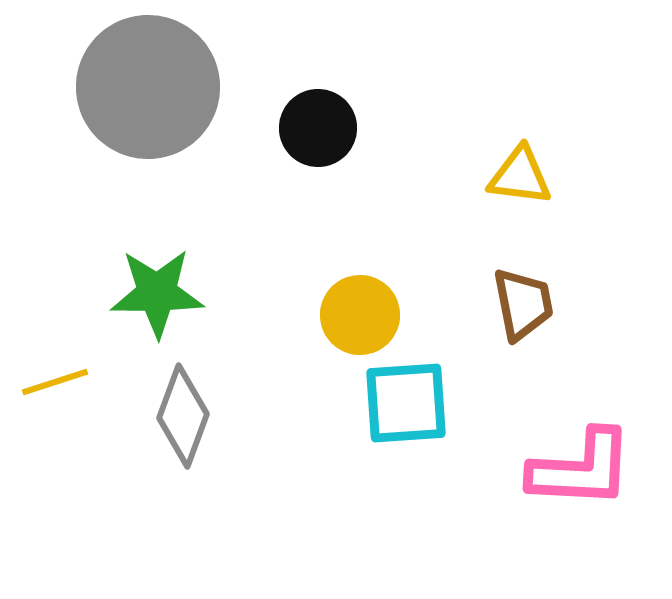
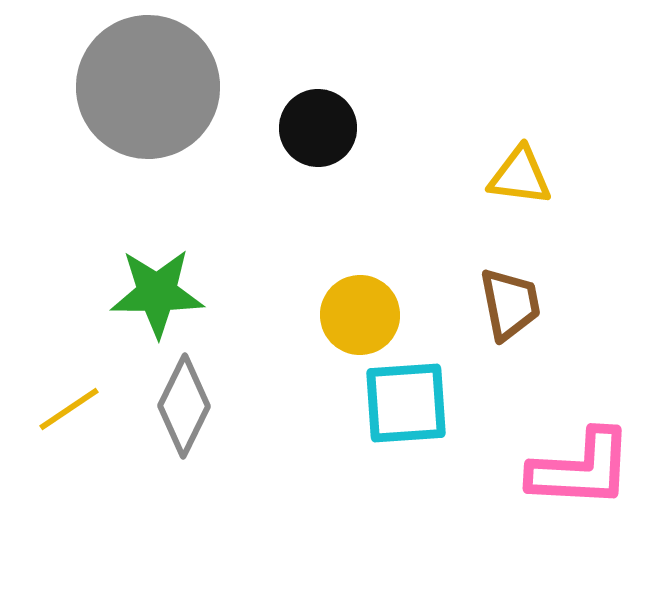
brown trapezoid: moved 13 px left
yellow line: moved 14 px right, 27 px down; rotated 16 degrees counterclockwise
gray diamond: moved 1 px right, 10 px up; rotated 6 degrees clockwise
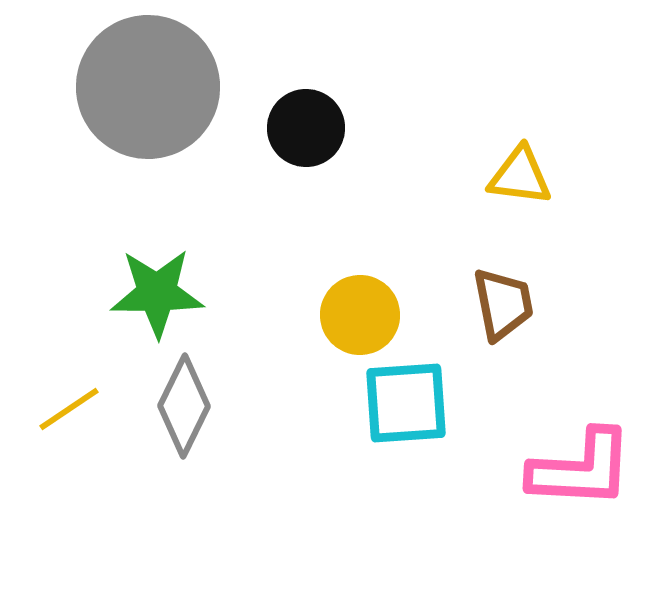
black circle: moved 12 px left
brown trapezoid: moved 7 px left
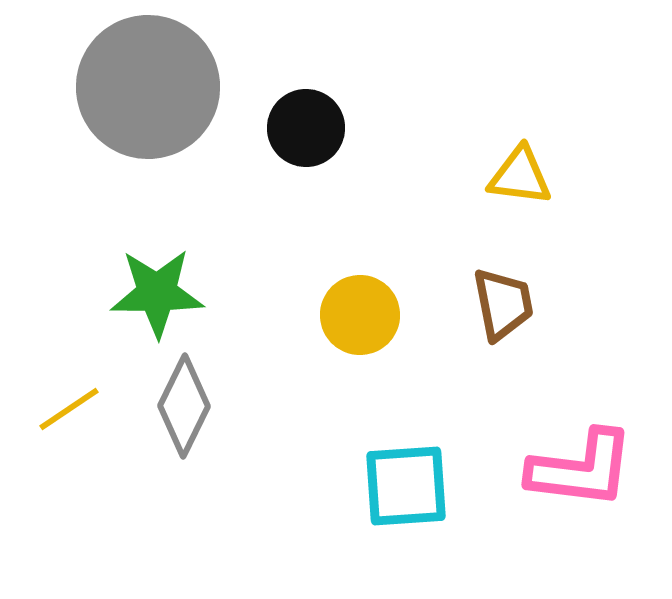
cyan square: moved 83 px down
pink L-shape: rotated 4 degrees clockwise
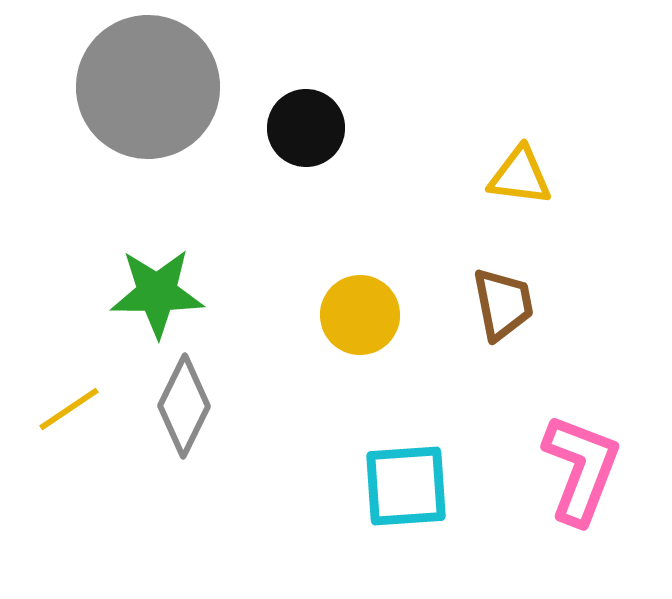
pink L-shape: rotated 76 degrees counterclockwise
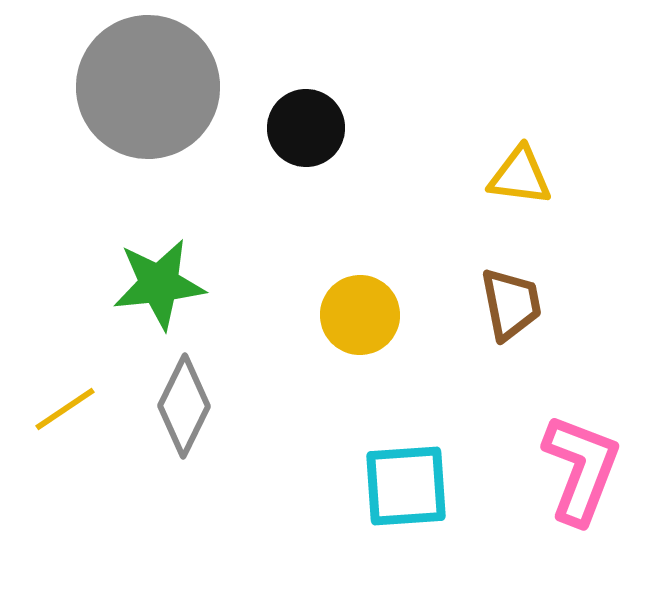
green star: moved 2 px right, 9 px up; rotated 6 degrees counterclockwise
brown trapezoid: moved 8 px right
yellow line: moved 4 px left
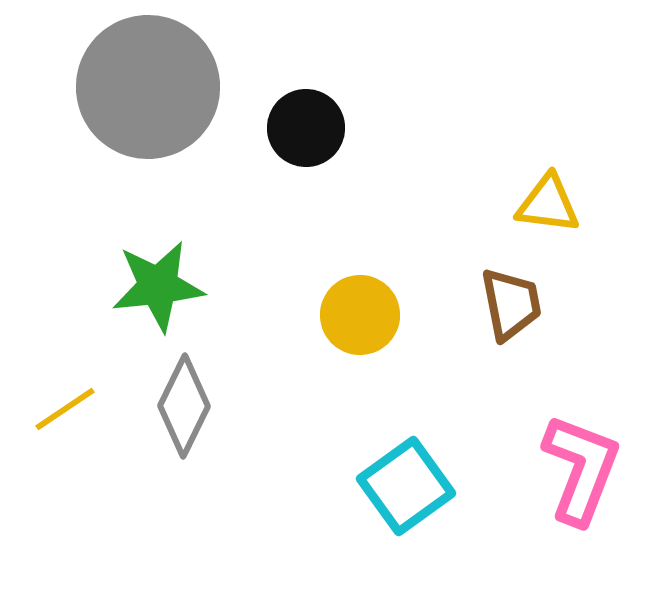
yellow triangle: moved 28 px right, 28 px down
green star: moved 1 px left, 2 px down
cyan square: rotated 32 degrees counterclockwise
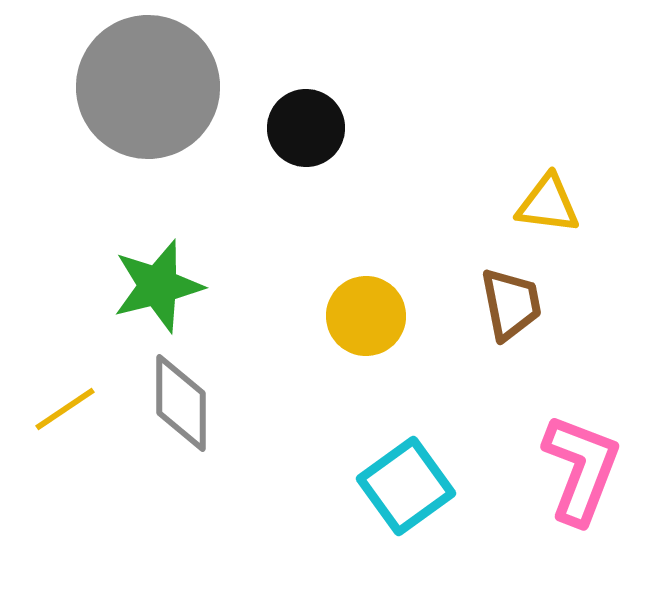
green star: rotated 8 degrees counterclockwise
yellow circle: moved 6 px right, 1 px down
gray diamond: moved 3 px left, 3 px up; rotated 26 degrees counterclockwise
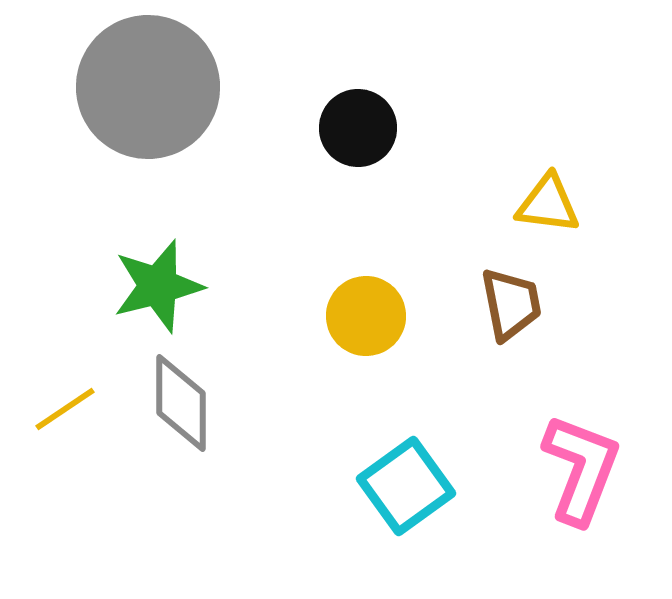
black circle: moved 52 px right
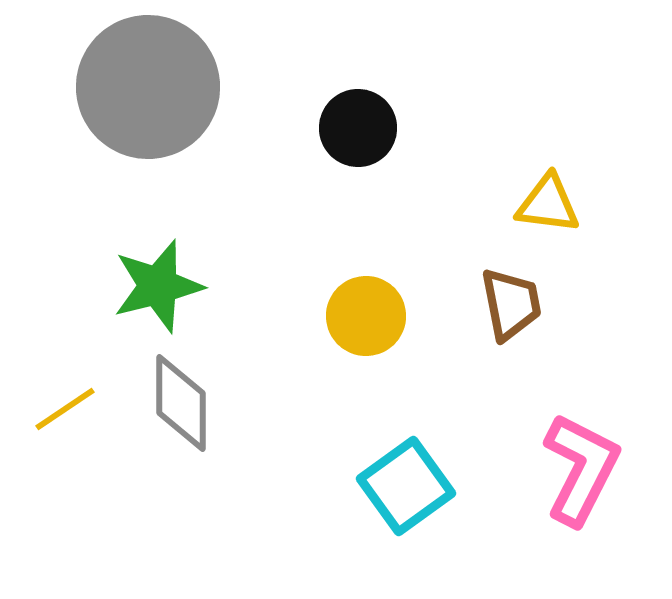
pink L-shape: rotated 6 degrees clockwise
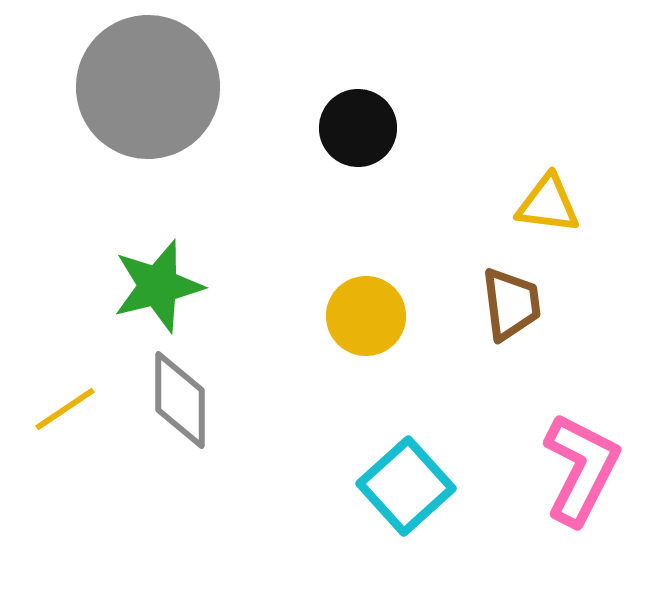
brown trapezoid: rotated 4 degrees clockwise
gray diamond: moved 1 px left, 3 px up
cyan square: rotated 6 degrees counterclockwise
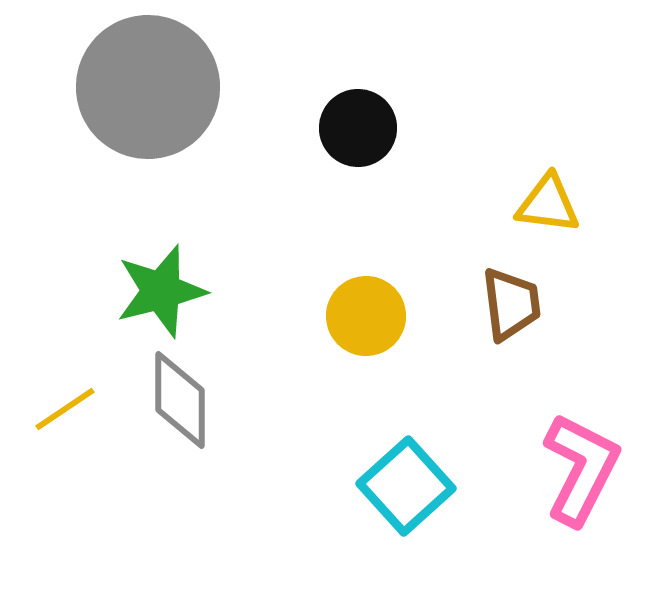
green star: moved 3 px right, 5 px down
